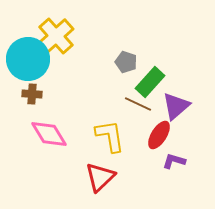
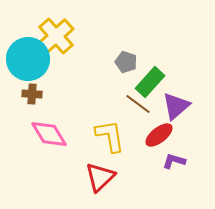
brown line: rotated 12 degrees clockwise
red ellipse: rotated 20 degrees clockwise
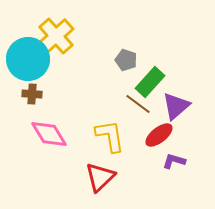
gray pentagon: moved 2 px up
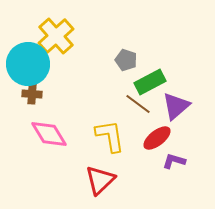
cyan circle: moved 5 px down
green rectangle: rotated 20 degrees clockwise
red ellipse: moved 2 px left, 3 px down
red triangle: moved 3 px down
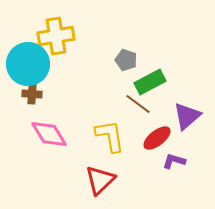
yellow cross: rotated 33 degrees clockwise
purple triangle: moved 11 px right, 10 px down
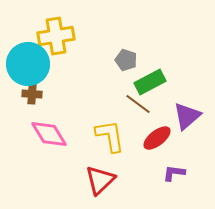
purple L-shape: moved 12 px down; rotated 10 degrees counterclockwise
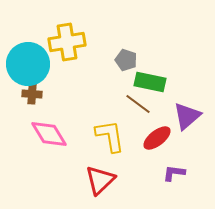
yellow cross: moved 11 px right, 6 px down
green rectangle: rotated 40 degrees clockwise
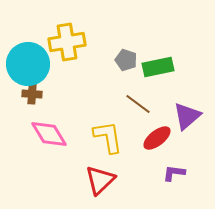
green rectangle: moved 8 px right, 15 px up; rotated 24 degrees counterclockwise
yellow L-shape: moved 2 px left, 1 px down
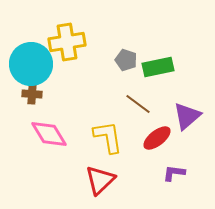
cyan circle: moved 3 px right
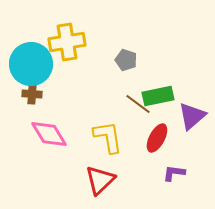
green rectangle: moved 29 px down
purple triangle: moved 5 px right
red ellipse: rotated 24 degrees counterclockwise
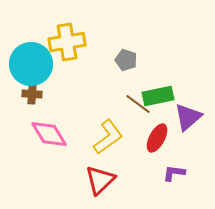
purple triangle: moved 4 px left, 1 px down
yellow L-shape: rotated 63 degrees clockwise
